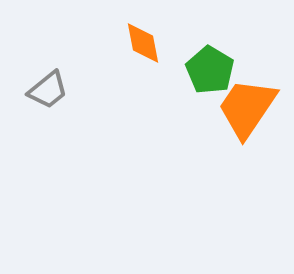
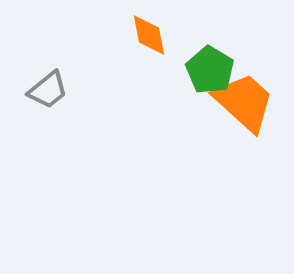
orange diamond: moved 6 px right, 8 px up
orange trapezoid: moved 3 px left, 6 px up; rotated 98 degrees clockwise
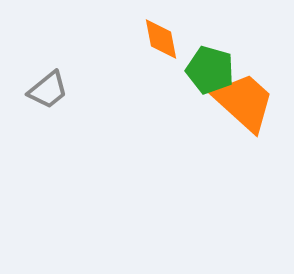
orange diamond: moved 12 px right, 4 px down
green pentagon: rotated 15 degrees counterclockwise
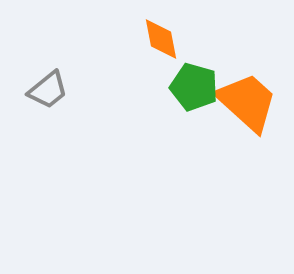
green pentagon: moved 16 px left, 17 px down
orange trapezoid: moved 3 px right
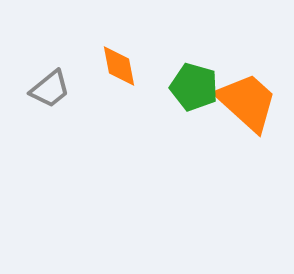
orange diamond: moved 42 px left, 27 px down
gray trapezoid: moved 2 px right, 1 px up
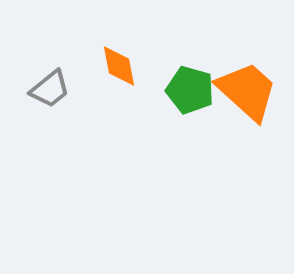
green pentagon: moved 4 px left, 3 px down
orange trapezoid: moved 11 px up
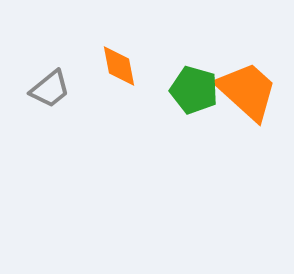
green pentagon: moved 4 px right
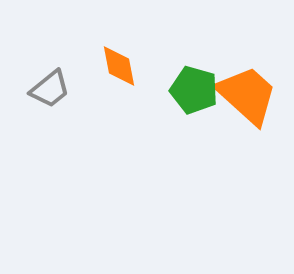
orange trapezoid: moved 4 px down
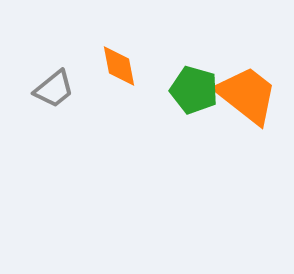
gray trapezoid: moved 4 px right
orange trapezoid: rotated 4 degrees counterclockwise
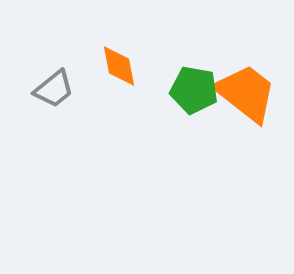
green pentagon: rotated 6 degrees counterclockwise
orange trapezoid: moved 1 px left, 2 px up
